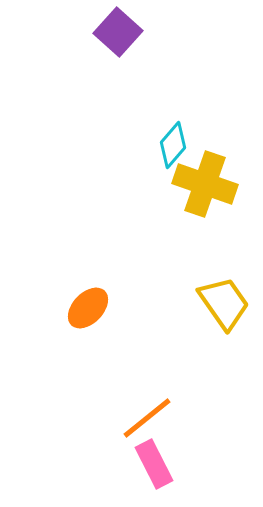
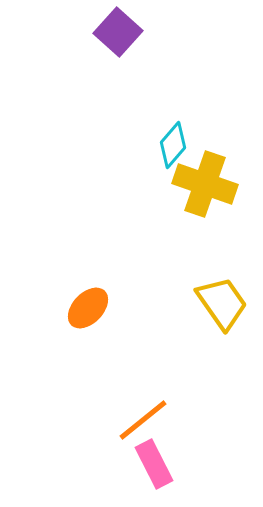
yellow trapezoid: moved 2 px left
orange line: moved 4 px left, 2 px down
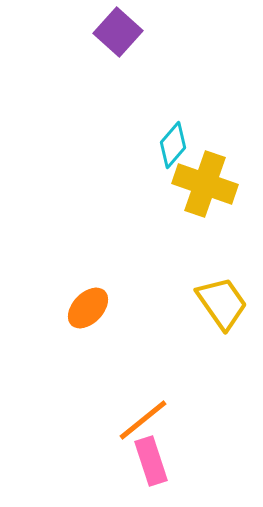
pink rectangle: moved 3 px left, 3 px up; rotated 9 degrees clockwise
